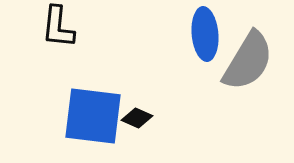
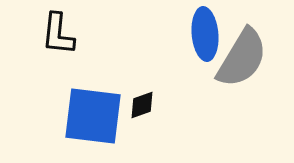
black L-shape: moved 7 px down
gray semicircle: moved 6 px left, 3 px up
black diamond: moved 5 px right, 13 px up; rotated 44 degrees counterclockwise
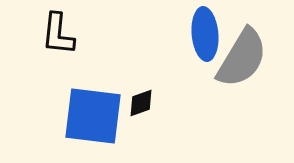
black diamond: moved 1 px left, 2 px up
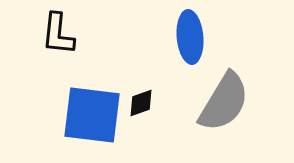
blue ellipse: moved 15 px left, 3 px down
gray semicircle: moved 18 px left, 44 px down
blue square: moved 1 px left, 1 px up
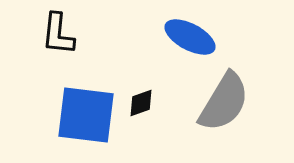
blue ellipse: rotated 57 degrees counterclockwise
blue square: moved 6 px left
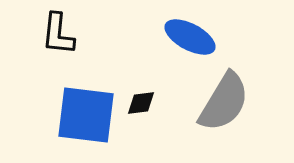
black diamond: rotated 12 degrees clockwise
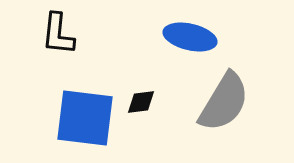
blue ellipse: rotated 15 degrees counterclockwise
black diamond: moved 1 px up
blue square: moved 1 px left, 3 px down
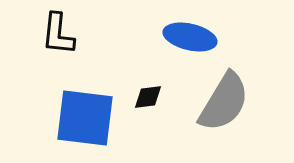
black diamond: moved 7 px right, 5 px up
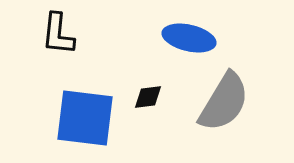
blue ellipse: moved 1 px left, 1 px down
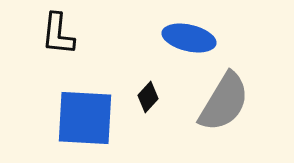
black diamond: rotated 40 degrees counterclockwise
blue square: rotated 4 degrees counterclockwise
